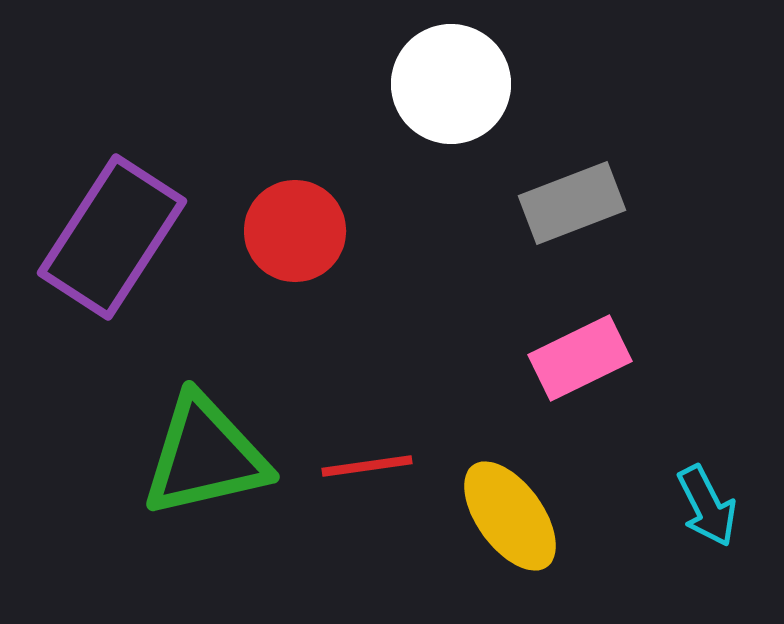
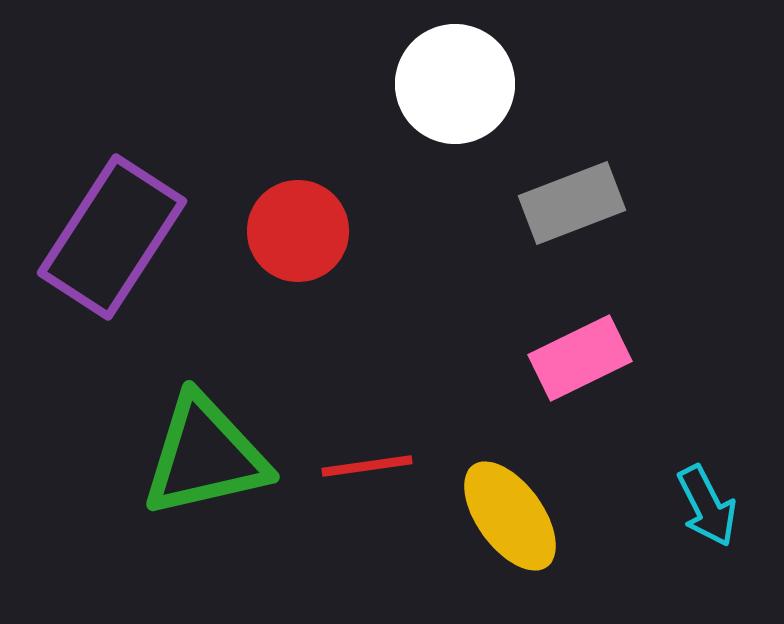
white circle: moved 4 px right
red circle: moved 3 px right
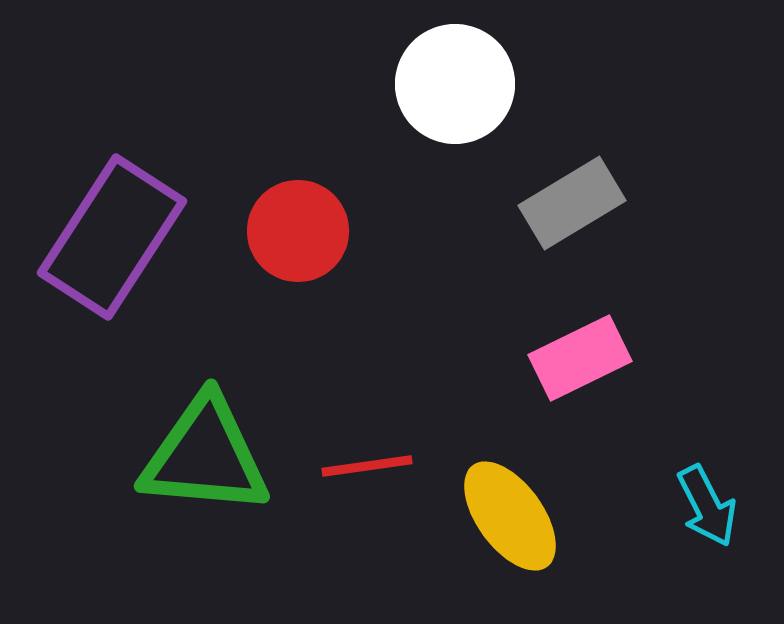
gray rectangle: rotated 10 degrees counterclockwise
green triangle: rotated 18 degrees clockwise
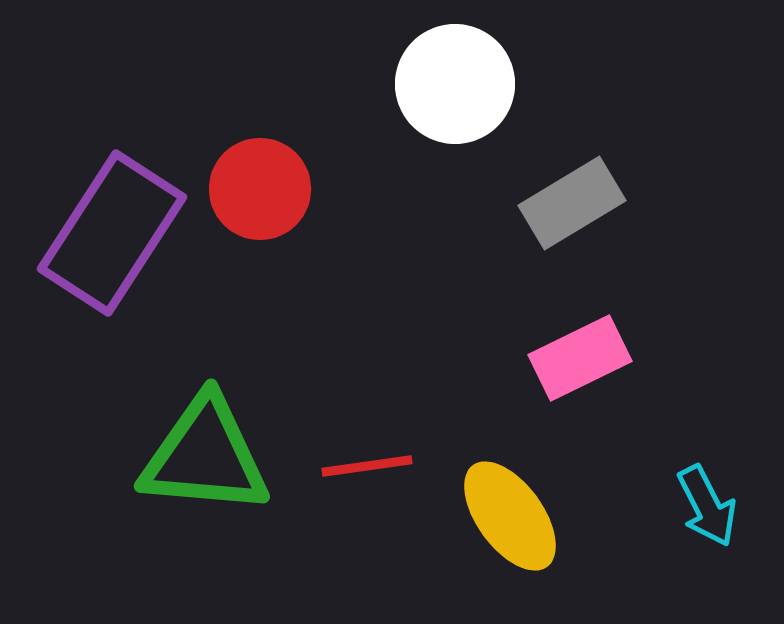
red circle: moved 38 px left, 42 px up
purple rectangle: moved 4 px up
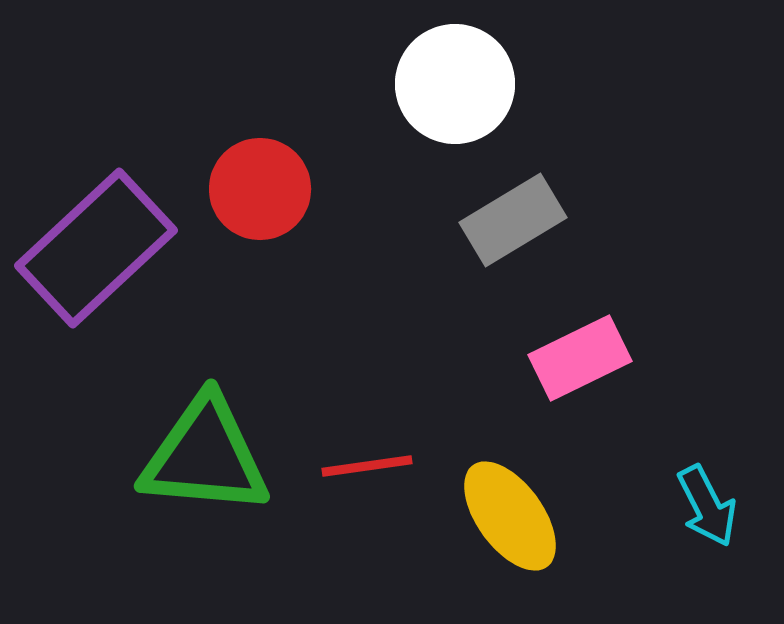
gray rectangle: moved 59 px left, 17 px down
purple rectangle: moved 16 px left, 15 px down; rotated 14 degrees clockwise
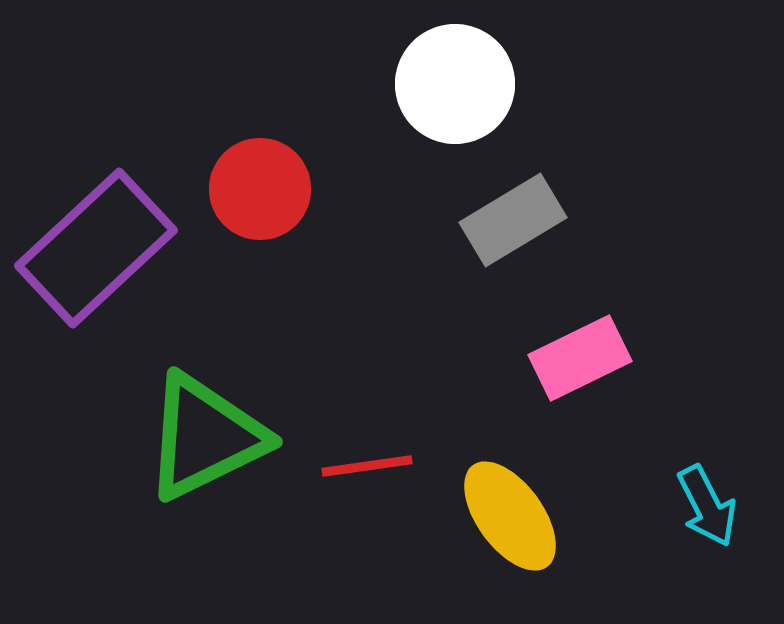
green triangle: moved 19 px up; rotated 31 degrees counterclockwise
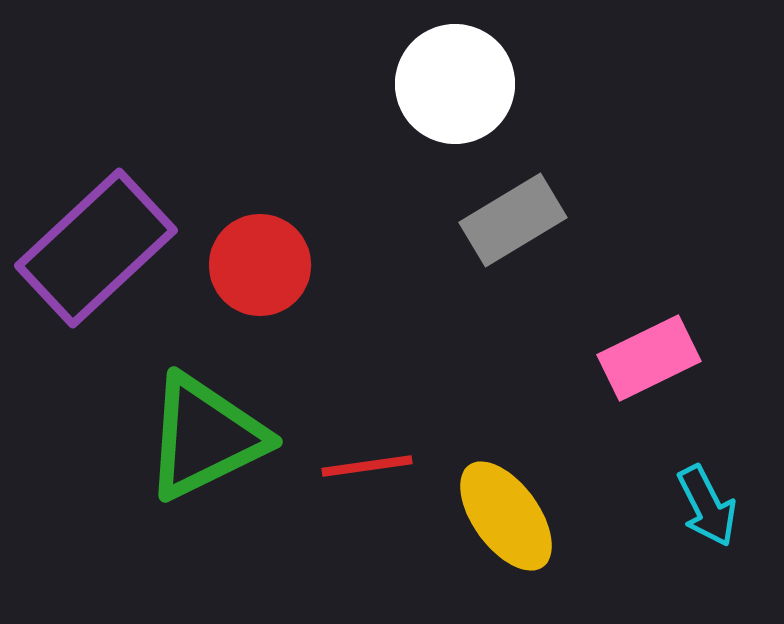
red circle: moved 76 px down
pink rectangle: moved 69 px right
yellow ellipse: moved 4 px left
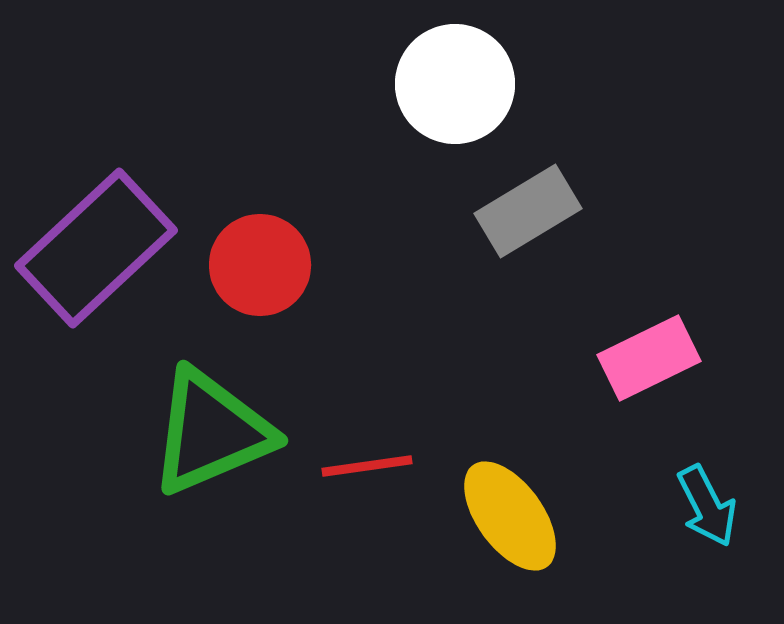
gray rectangle: moved 15 px right, 9 px up
green triangle: moved 6 px right, 5 px up; rotated 3 degrees clockwise
yellow ellipse: moved 4 px right
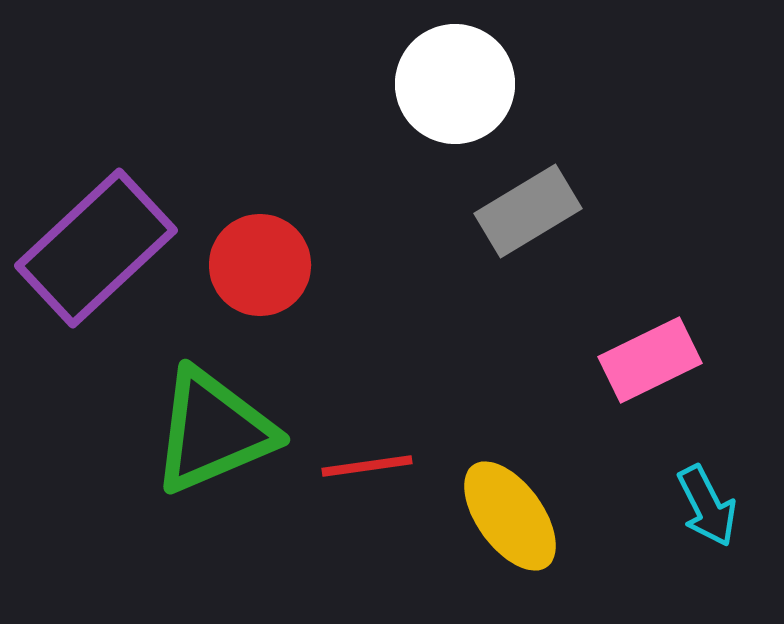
pink rectangle: moved 1 px right, 2 px down
green triangle: moved 2 px right, 1 px up
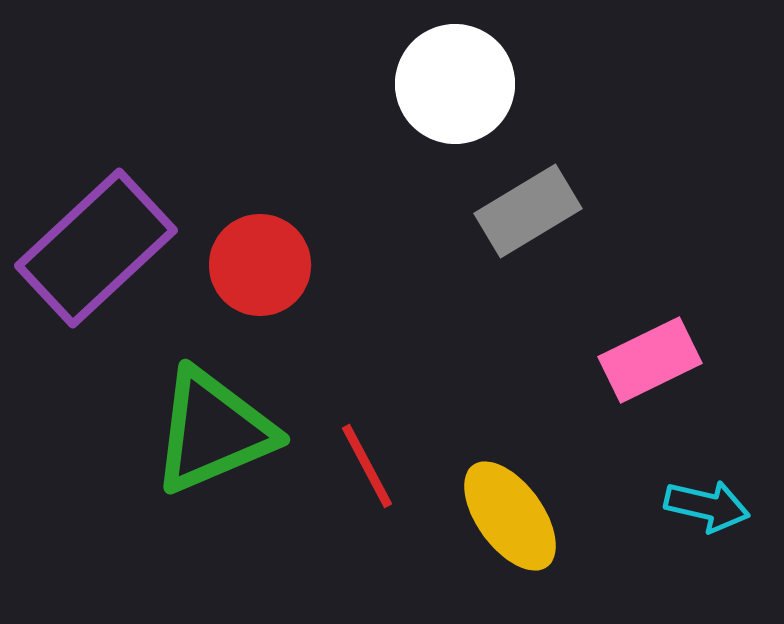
red line: rotated 70 degrees clockwise
cyan arrow: rotated 50 degrees counterclockwise
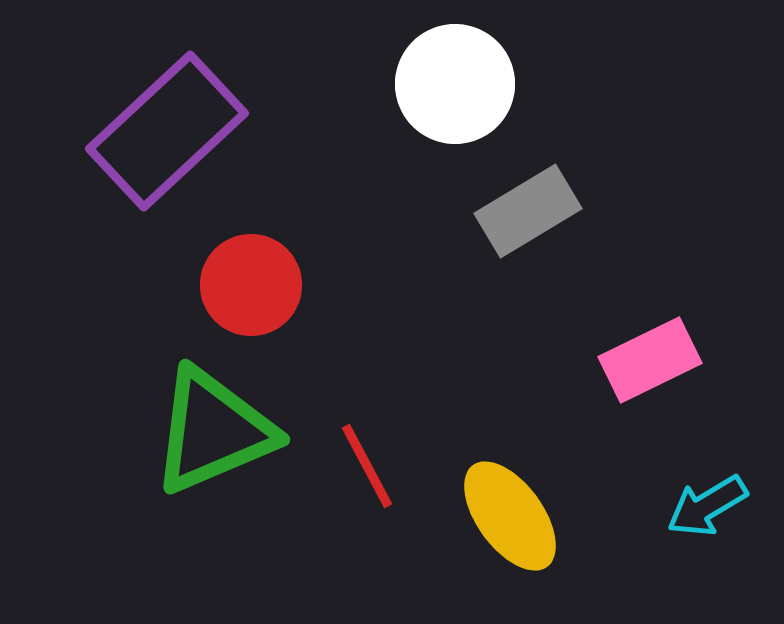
purple rectangle: moved 71 px right, 117 px up
red circle: moved 9 px left, 20 px down
cyan arrow: rotated 136 degrees clockwise
